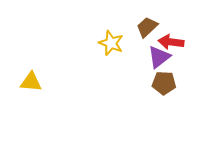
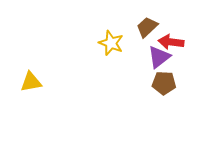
yellow triangle: rotated 15 degrees counterclockwise
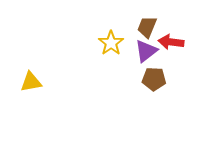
brown trapezoid: rotated 25 degrees counterclockwise
yellow star: rotated 15 degrees clockwise
purple triangle: moved 13 px left, 6 px up
brown pentagon: moved 10 px left, 4 px up
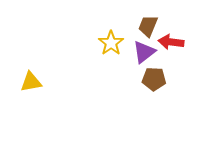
brown trapezoid: moved 1 px right, 1 px up
purple triangle: moved 2 px left, 1 px down
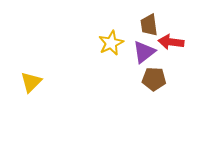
brown trapezoid: moved 1 px right, 1 px up; rotated 30 degrees counterclockwise
yellow star: rotated 10 degrees clockwise
yellow triangle: rotated 35 degrees counterclockwise
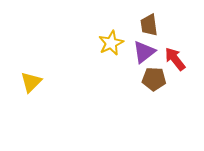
red arrow: moved 4 px right, 17 px down; rotated 45 degrees clockwise
